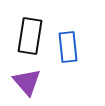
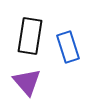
blue rectangle: rotated 12 degrees counterclockwise
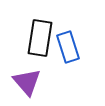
black rectangle: moved 10 px right, 2 px down
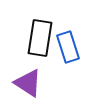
purple triangle: moved 1 px right, 1 px down; rotated 16 degrees counterclockwise
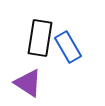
blue rectangle: rotated 12 degrees counterclockwise
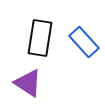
blue rectangle: moved 16 px right, 5 px up; rotated 12 degrees counterclockwise
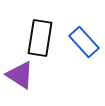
purple triangle: moved 8 px left, 8 px up
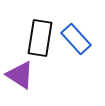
blue rectangle: moved 8 px left, 3 px up
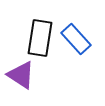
purple triangle: moved 1 px right
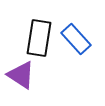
black rectangle: moved 1 px left
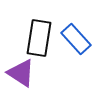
purple triangle: moved 2 px up
